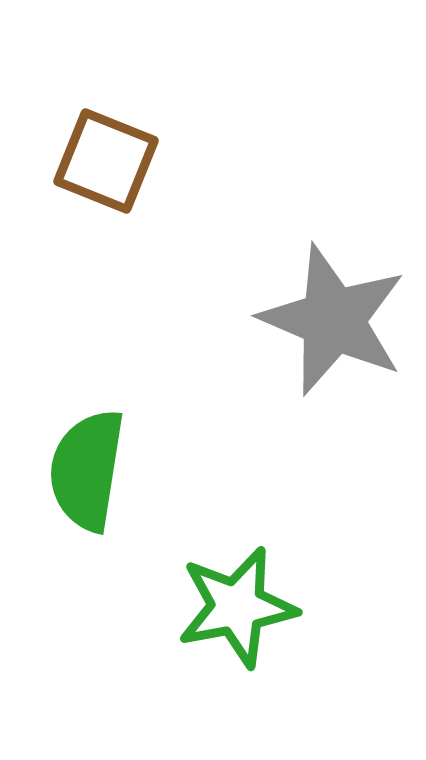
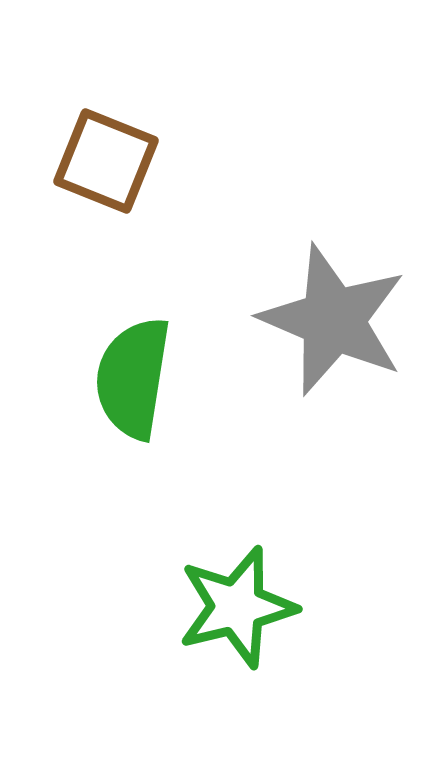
green semicircle: moved 46 px right, 92 px up
green star: rotated 3 degrees counterclockwise
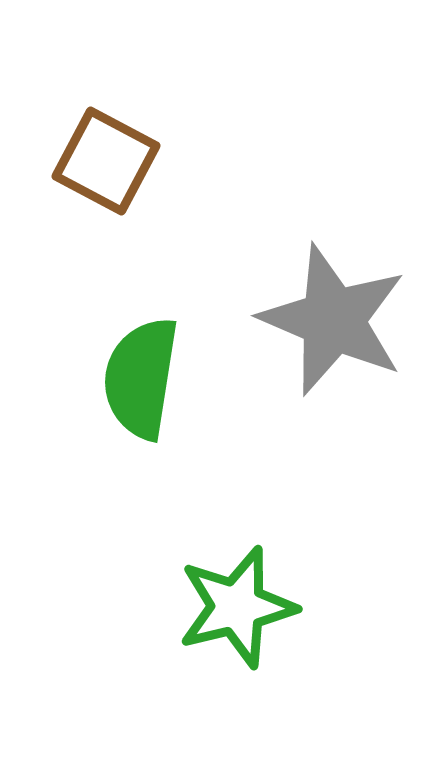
brown square: rotated 6 degrees clockwise
green semicircle: moved 8 px right
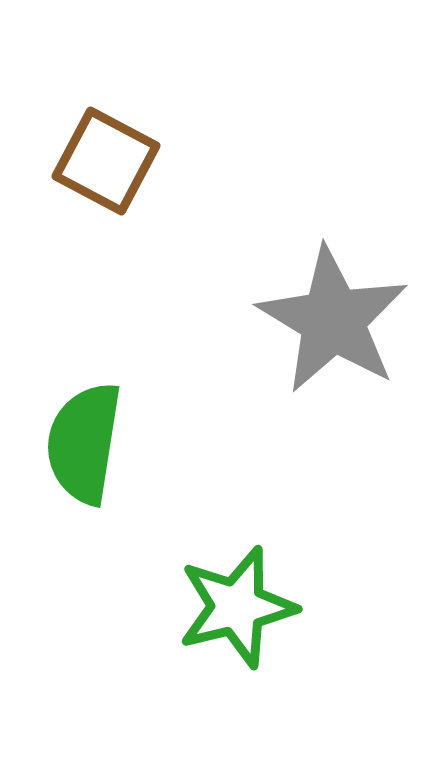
gray star: rotated 8 degrees clockwise
green semicircle: moved 57 px left, 65 px down
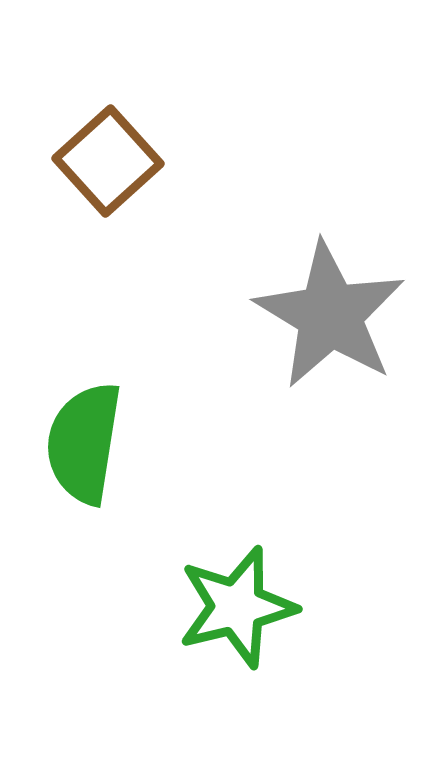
brown square: moved 2 px right; rotated 20 degrees clockwise
gray star: moved 3 px left, 5 px up
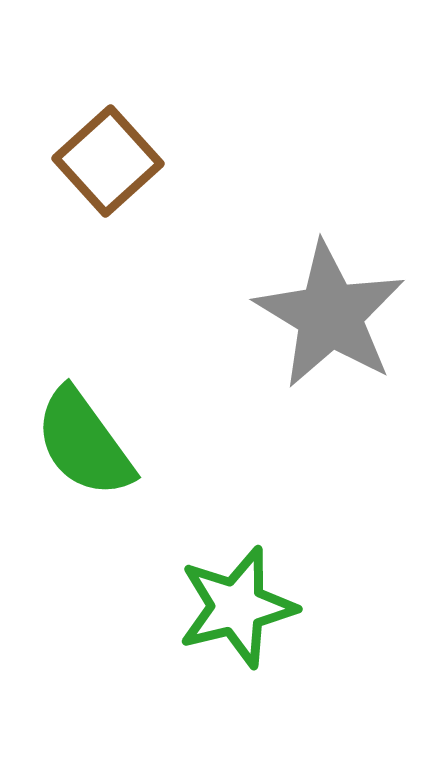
green semicircle: rotated 45 degrees counterclockwise
